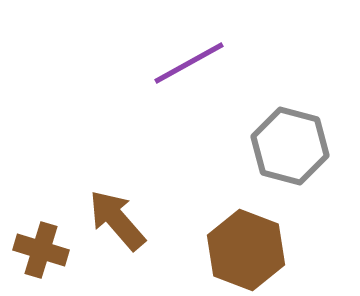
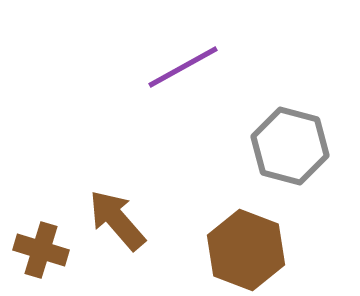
purple line: moved 6 px left, 4 px down
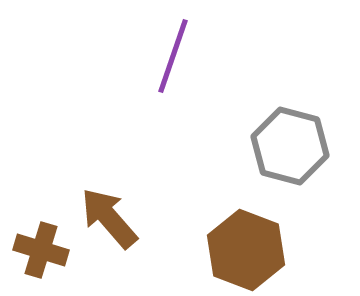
purple line: moved 10 px left, 11 px up; rotated 42 degrees counterclockwise
brown arrow: moved 8 px left, 2 px up
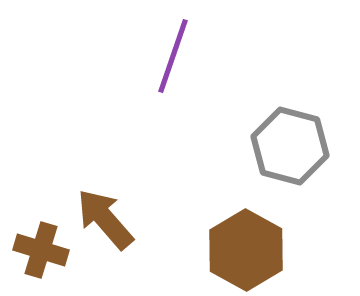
brown arrow: moved 4 px left, 1 px down
brown hexagon: rotated 8 degrees clockwise
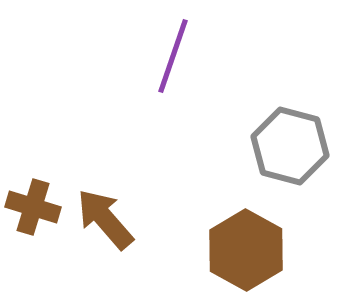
brown cross: moved 8 px left, 43 px up
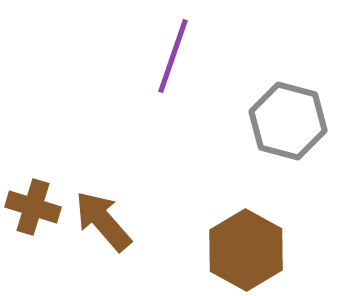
gray hexagon: moved 2 px left, 25 px up
brown arrow: moved 2 px left, 2 px down
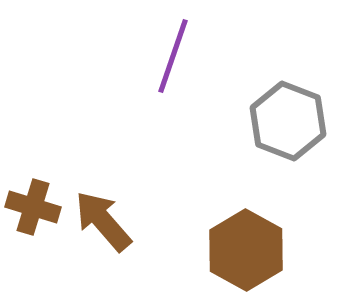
gray hexagon: rotated 6 degrees clockwise
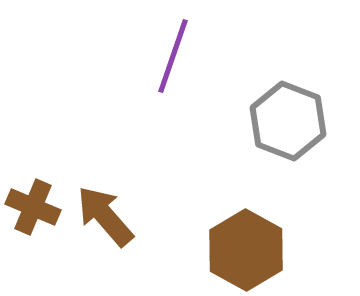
brown cross: rotated 6 degrees clockwise
brown arrow: moved 2 px right, 5 px up
